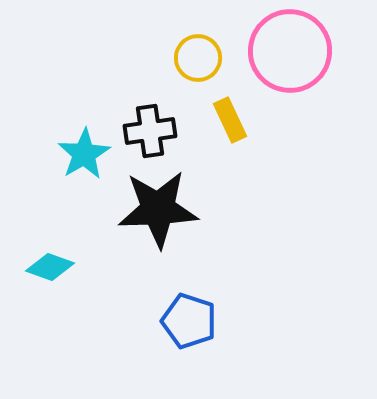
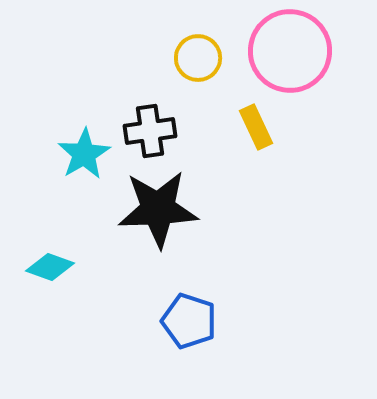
yellow rectangle: moved 26 px right, 7 px down
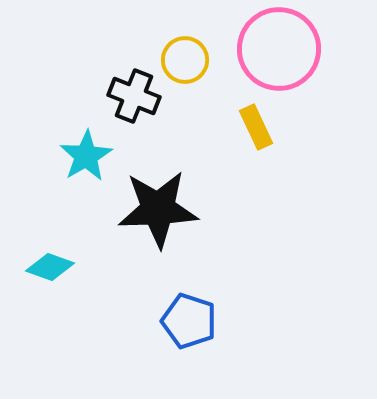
pink circle: moved 11 px left, 2 px up
yellow circle: moved 13 px left, 2 px down
black cross: moved 16 px left, 35 px up; rotated 30 degrees clockwise
cyan star: moved 2 px right, 2 px down
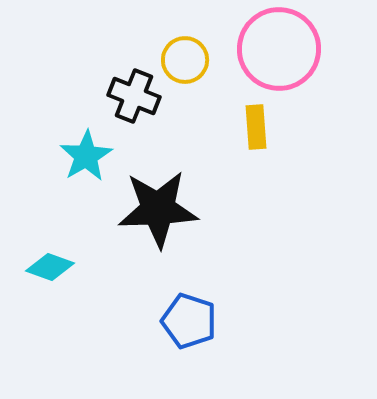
yellow rectangle: rotated 21 degrees clockwise
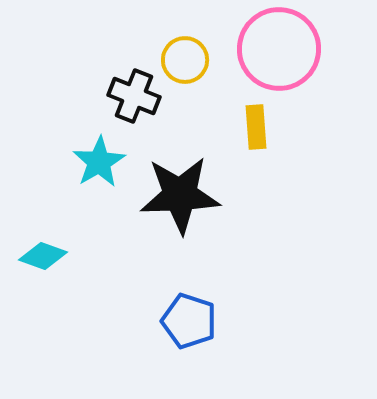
cyan star: moved 13 px right, 6 px down
black star: moved 22 px right, 14 px up
cyan diamond: moved 7 px left, 11 px up
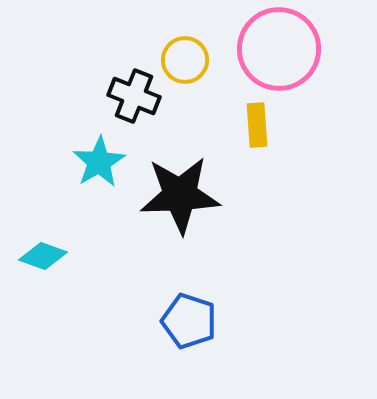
yellow rectangle: moved 1 px right, 2 px up
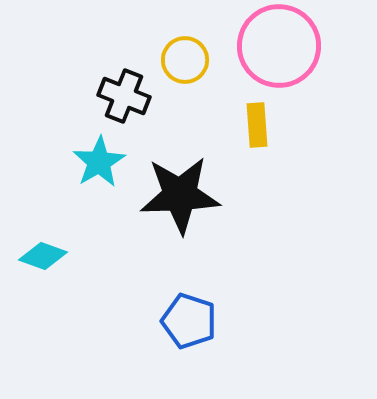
pink circle: moved 3 px up
black cross: moved 10 px left
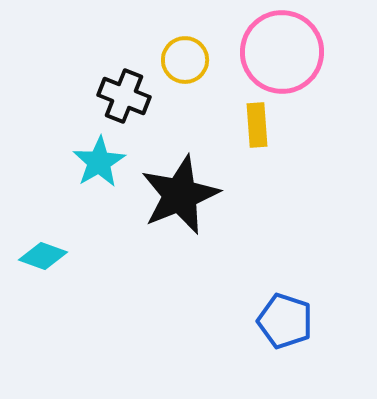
pink circle: moved 3 px right, 6 px down
black star: rotated 20 degrees counterclockwise
blue pentagon: moved 96 px right
